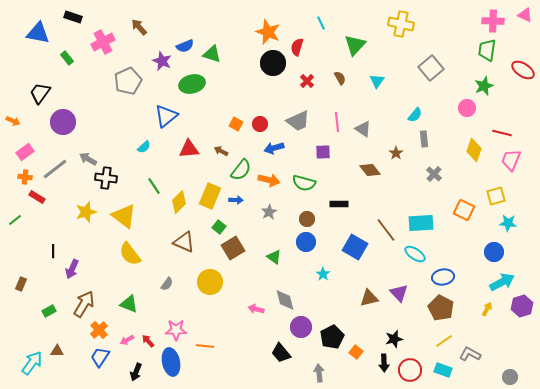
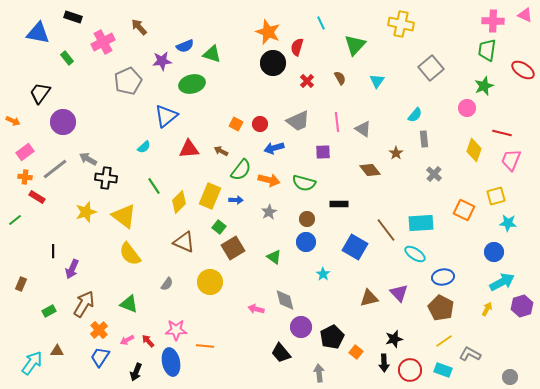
purple star at (162, 61): rotated 30 degrees counterclockwise
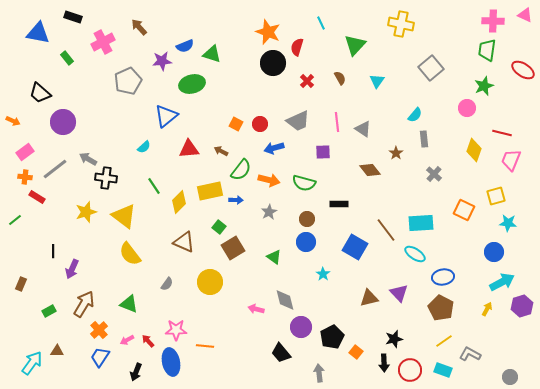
black trapezoid at (40, 93): rotated 85 degrees counterclockwise
yellow rectangle at (210, 196): moved 5 px up; rotated 55 degrees clockwise
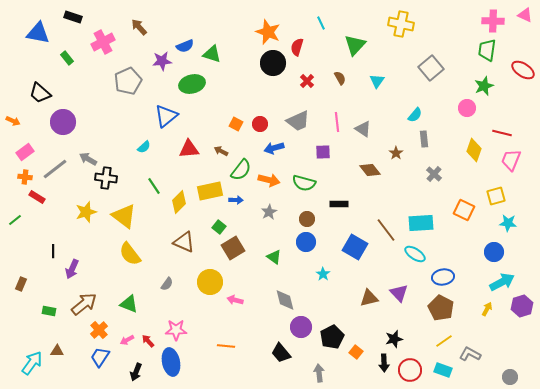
brown arrow at (84, 304): rotated 20 degrees clockwise
pink arrow at (256, 309): moved 21 px left, 9 px up
green rectangle at (49, 311): rotated 40 degrees clockwise
orange line at (205, 346): moved 21 px right
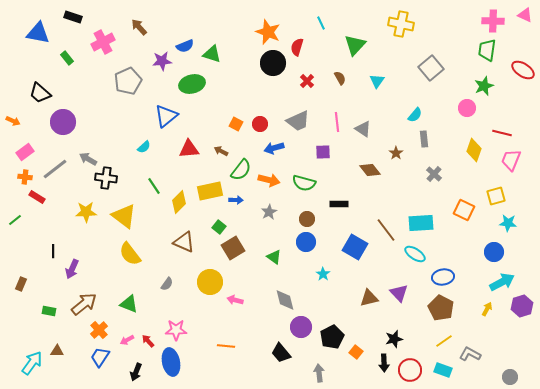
yellow star at (86, 212): rotated 15 degrees clockwise
